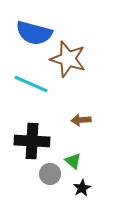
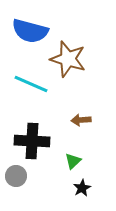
blue semicircle: moved 4 px left, 2 px up
green triangle: rotated 36 degrees clockwise
gray circle: moved 34 px left, 2 px down
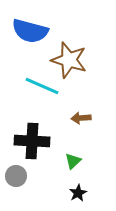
brown star: moved 1 px right, 1 px down
cyan line: moved 11 px right, 2 px down
brown arrow: moved 2 px up
black star: moved 4 px left, 5 px down
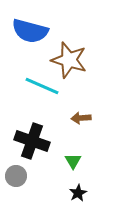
black cross: rotated 16 degrees clockwise
green triangle: rotated 18 degrees counterclockwise
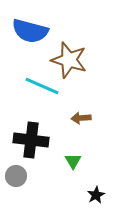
black cross: moved 1 px left, 1 px up; rotated 12 degrees counterclockwise
black star: moved 18 px right, 2 px down
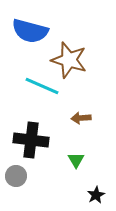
green triangle: moved 3 px right, 1 px up
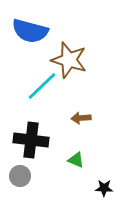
cyan line: rotated 68 degrees counterclockwise
green triangle: rotated 36 degrees counterclockwise
gray circle: moved 4 px right
black star: moved 8 px right, 7 px up; rotated 30 degrees clockwise
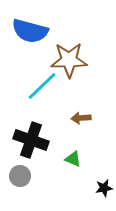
brown star: rotated 18 degrees counterclockwise
black cross: rotated 12 degrees clockwise
green triangle: moved 3 px left, 1 px up
black star: rotated 12 degrees counterclockwise
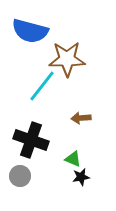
brown star: moved 2 px left, 1 px up
cyan line: rotated 8 degrees counterclockwise
black star: moved 23 px left, 11 px up
